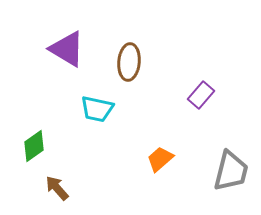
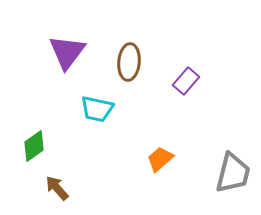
purple triangle: moved 3 px down; rotated 36 degrees clockwise
purple rectangle: moved 15 px left, 14 px up
gray trapezoid: moved 2 px right, 2 px down
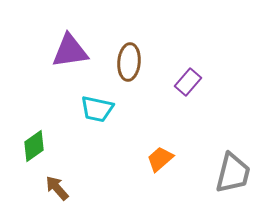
purple triangle: moved 3 px right, 1 px up; rotated 45 degrees clockwise
purple rectangle: moved 2 px right, 1 px down
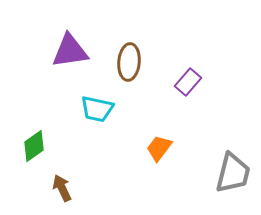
orange trapezoid: moved 1 px left, 11 px up; rotated 12 degrees counterclockwise
brown arrow: moved 5 px right; rotated 16 degrees clockwise
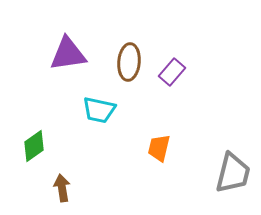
purple triangle: moved 2 px left, 3 px down
purple rectangle: moved 16 px left, 10 px up
cyan trapezoid: moved 2 px right, 1 px down
orange trapezoid: rotated 24 degrees counterclockwise
brown arrow: rotated 16 degrees clockwise
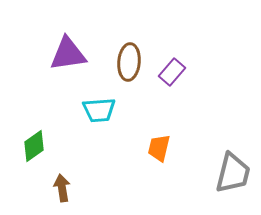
cyan trapezoid: rotated 16 degrees counterclockwise
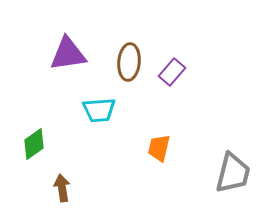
green diamond: moved 2 px up
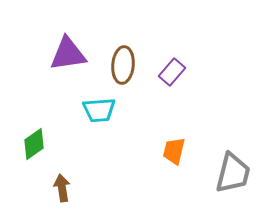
brown ellipse: moved 6 px left, 3 px down
orange trapezoid: moved 15 px right, 3 px down
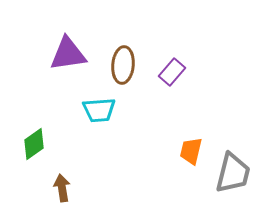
orange trapezoid: moved 17 px right
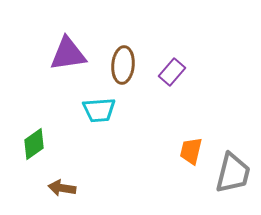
brown arrow: rotated 72 degrees counterclockwise
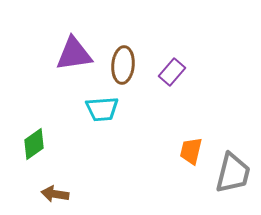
purple triangle: moved 6 px right
cyan trapezoid: moved 3 px right, 1 px up
brown arrow: moved 7 px left, 6 px down
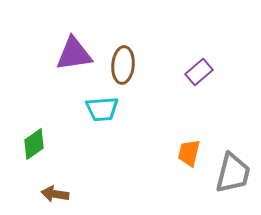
purple rectangle: moved 27 px right; rotated 8 degrees clockwise
orange trapezoid: moved 2 px left, 2 px down
